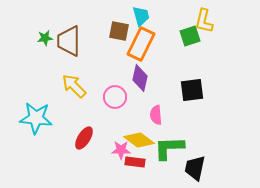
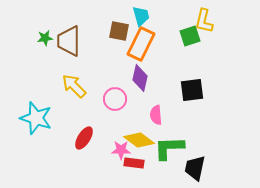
pink circle: moved 2 px down
cyan star: rotated 12 degrees clockwise
red rectangle: moved 1 px left, 1 px down
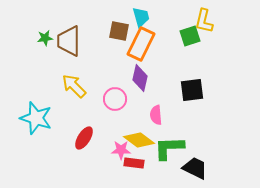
cyan trapezoid: moved 1 px down
black trapezoid: rotated 104 degrees clockwise
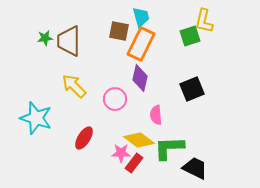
black square: moved 1 px up; rotated 15 degrees counterclockwise
pink star: moved 3 px down
red rectangle: rotated 60 degrees counterclockwise
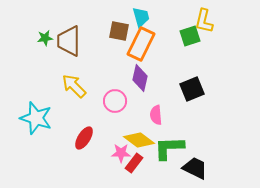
pink circle: moved 2 px down
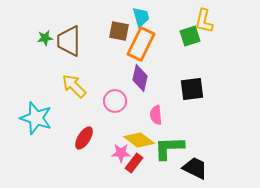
black square: rotated 15 degrees clockwise
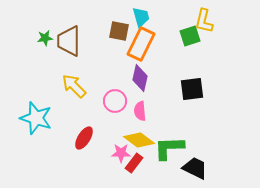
pink semicircle: moved 16 px left, 4 px up
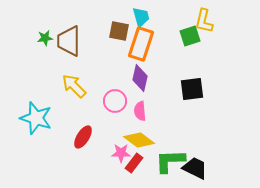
orange rectangle: rotated 8 degrees counterclockwise
red ellipse: moved 1 px left, 1 px up
green L-shape: moved 1 px right, 13 px down
